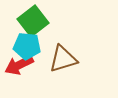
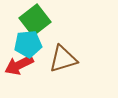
green square: moved 2 px right, 1 px up
cyan pentagon: moved 1 px right, 2 px up; rotated 12 degrees counterclockwise
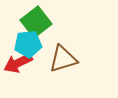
green square: moved 1 px right, 2 px down
red arrow: moved 1 px left, 2 px up
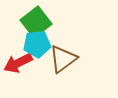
cyan pentagon: moved 9 px right
brown triangle: rotated 20 degrees counterclockwise
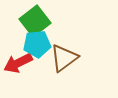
green square: moved 1 px left, 1 px up
brown triangle: moved 1 px right, 1 px up
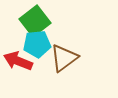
red arrow: moved 2 px up; rotated 48 degrees clockwise
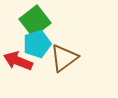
cyan pentagon: rotated 12 degrees counterclockwise
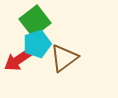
red arrow: moved 1 px up; rotated 56 degrees counterclockwise
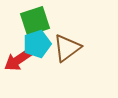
green square: rotated 20 degrees clockwise
brown triangle: moved 3 px right, 10 px up
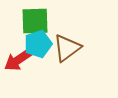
green square: rotated 16 degrees clockwise
cyan pentagon: moved 1 px right
